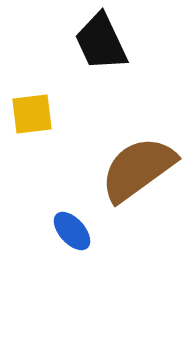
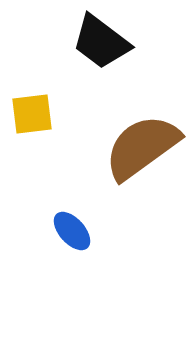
black trapezoid: rotated 28 degrees counterclockwise
brown semicircle: moved 4 px right, 22 px up
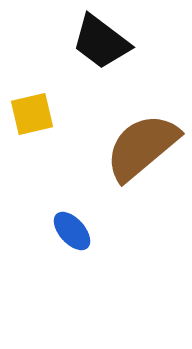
yellow square: rotated 6 degrees counterclockwise
brown semicircle: rotated 4 degrees counterclockwise
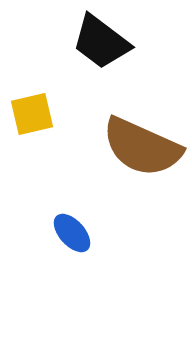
brown semicircle: rotated 116 degrees counterclockwise
blue ellipse: moved 2 px down
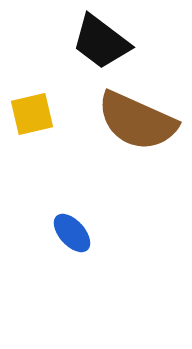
brown semicircle: moved 5 px left, 26 px up
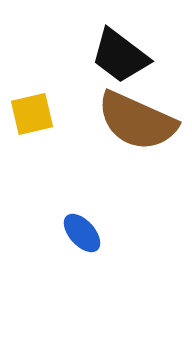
black trapezoid: moved 19 px right, 14 px down
blue ellipse: moved 10 px right
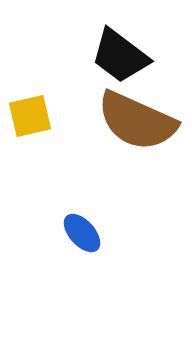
yellow square: moved 2 px left, 2 px down
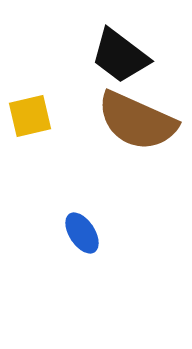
blue ellipse: rotated 9 degrees clockwise
